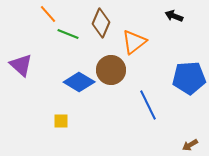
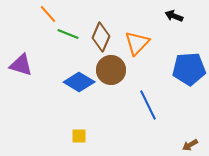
brown diamond: moved 14 px down
orange triangle: moved 3 px right, 1 px down; rotated 8 degrees counterclockwise
purple triangle: rotated 25 degrees counterclockwise
blue pentagon: moved 9 px up
yellow square: moved 18 px right, 15 px down
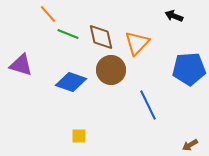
brown diamond: rotated 36 degrees counterclockwise
blue diamond: moved 8 px left; rotated 12 degrees counterclockwise
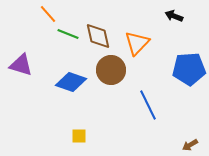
brown diamond: moved 3 px left, 1 px up
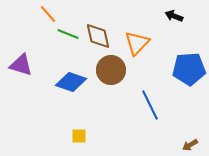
blue line: moved 2 px right
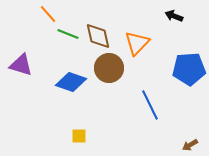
brown circle: moved 2 px left, 2 px up
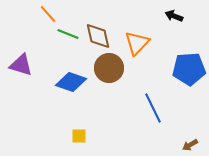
blue line: moved 3 px right, 3 px down
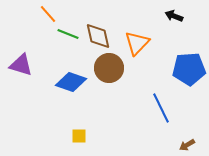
blue line: moved 8 px right
brown arrow: moved 3 px left
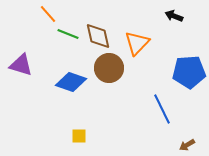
blue pentagon: moved 3 px down
blue line: moved 1 px right, 1 px down
